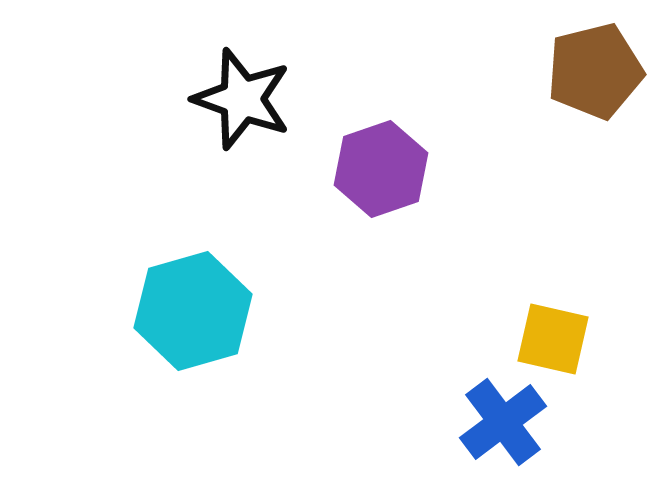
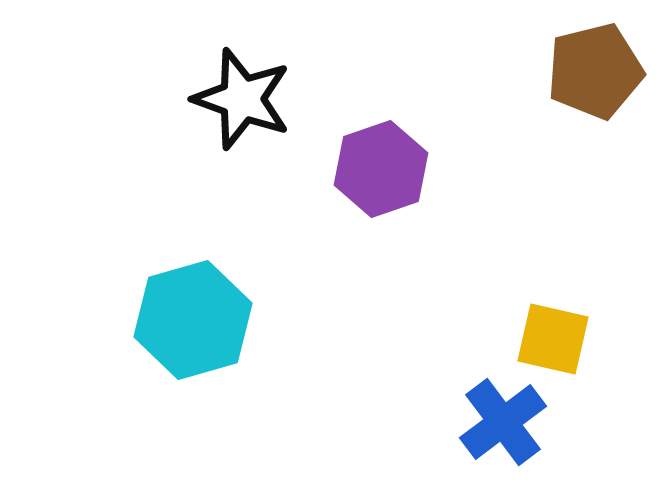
cyan hexagon: moved 9 px down
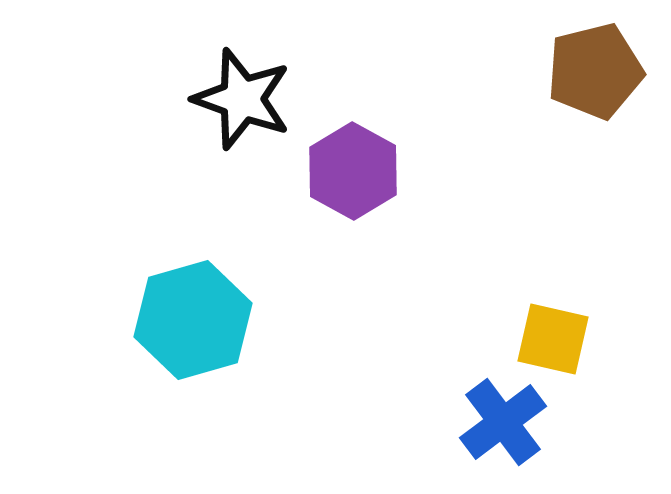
purple hexagon: moved 28 px left, 2 px down; rotated 12 degrees counterclockwise
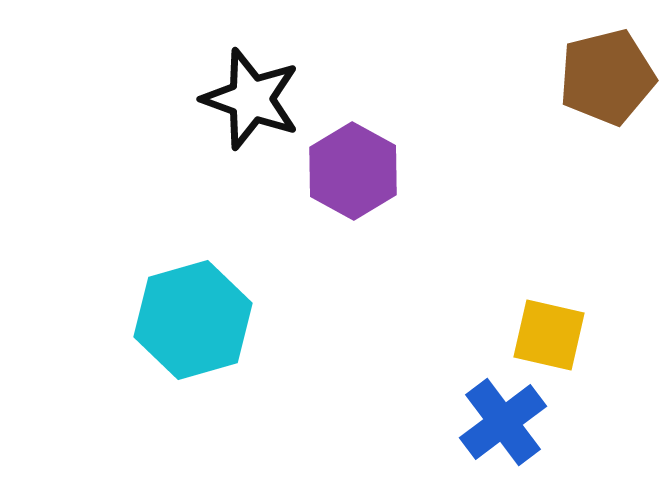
brown pentagon: moved 12 px right, 6 px down
black star: moved 9 px right
yellow square: moved 4 px left, 4 px up
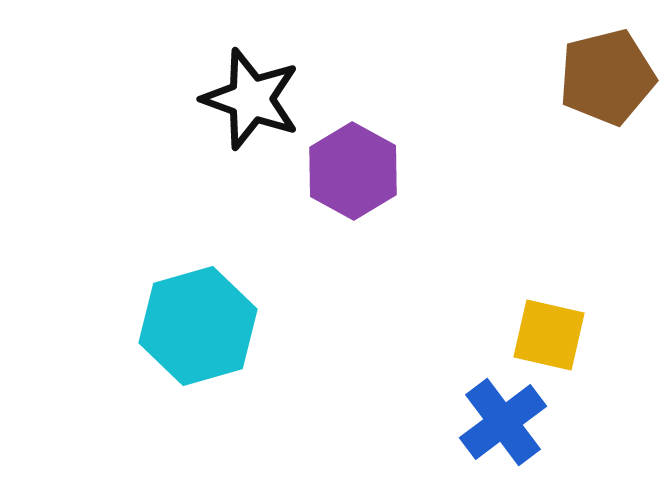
cyan hexagon: moved 5 px right, 6 px down
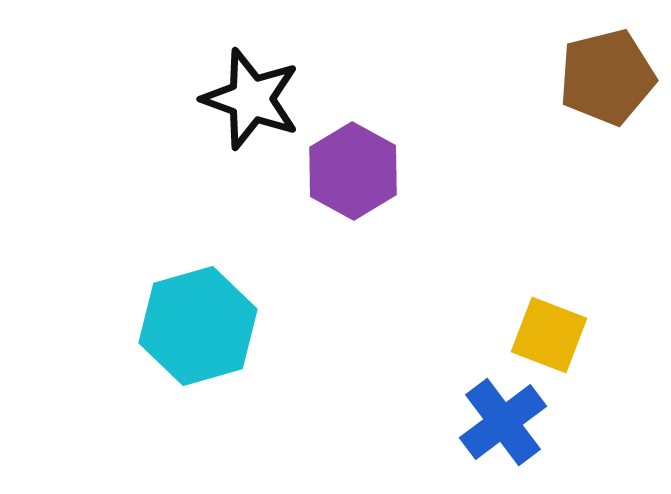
yellow square: rotated 8 degrees clockwise
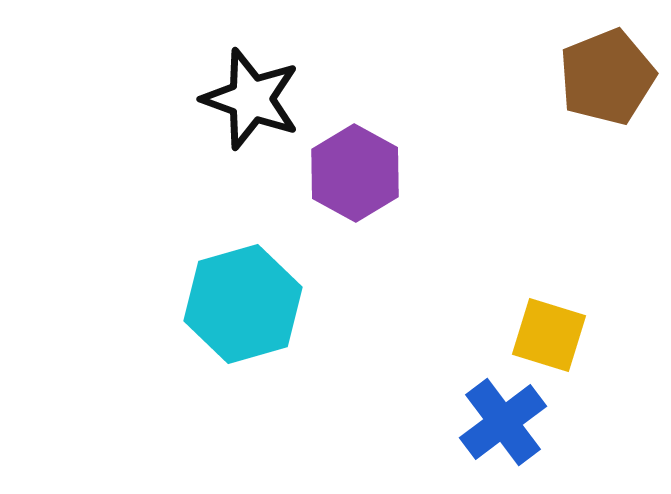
brown pentagon: rotated 8 degrees counterclockwise
purple hexagon: moved 2 px right, 2 px down
cyan hexagon: moved 45 px right, 22 px up
yellow square: rotated 4 degrees counterclockwise
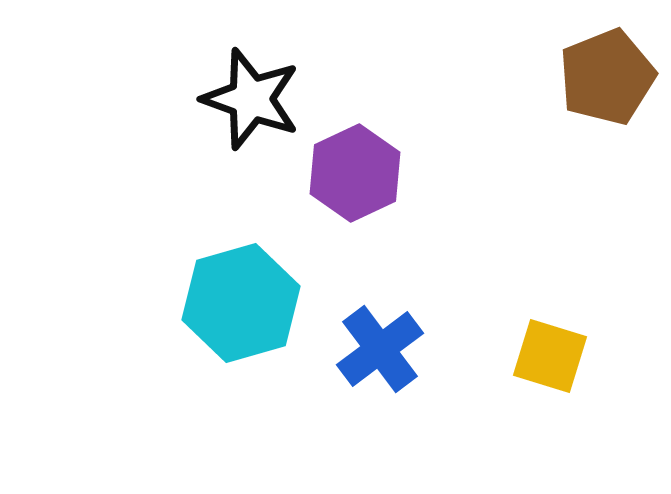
purple hexagon: rotated 6 degrees clockwise
cyan hexagon: moved 2 px left, 1 px up
yellow square: moved 1 px right, 21 px down
blue cross: moved 123 px left, 73 px up
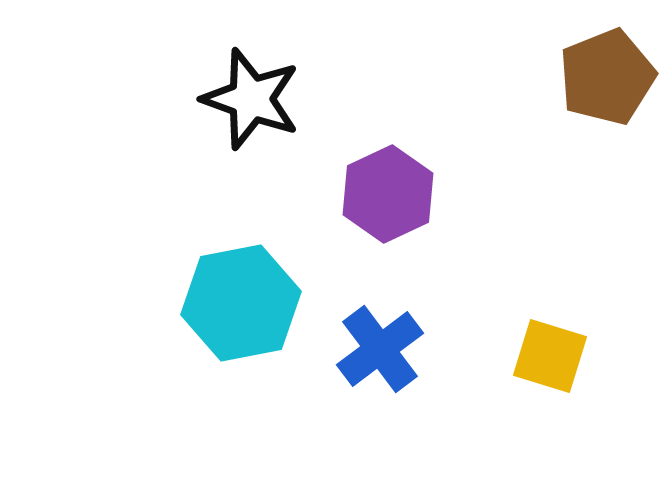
purple hexagon: moved 33 px right, 21 px down
cyan hexagon: rotated 5 degrees clockwise
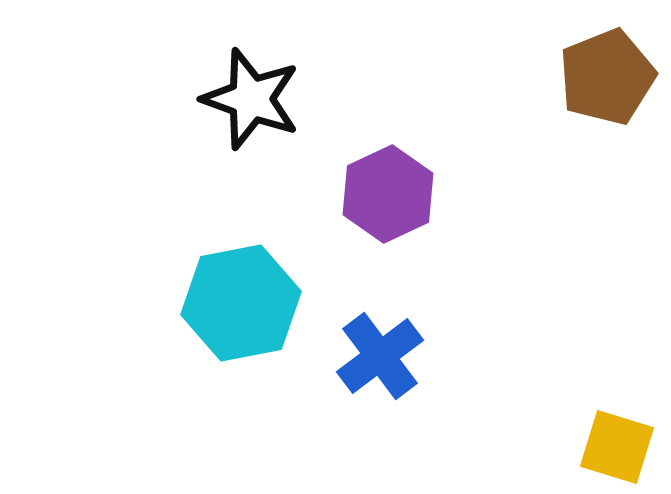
blue cross: moved 7 px down
yellow square: moved 67 px right, 91 px down
